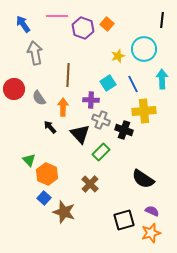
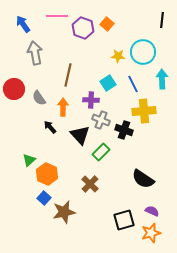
cyan circle: moved 1 px left, 3 px down
yellow star: rotated 24 degrees clockwise
brown line: rotated 10 degrees clockwise
black triangle: moved 1 px down
green triangle: rotated 32 degrees clockwise
brown star: rotated 30 degrees counterclockwise
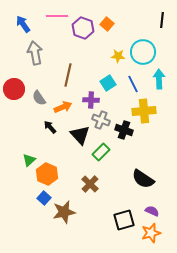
cyan arrow: moved 3 px left
orange arrow: rotated 66 degrees clockwise
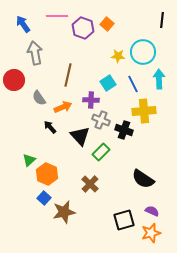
red circle: moved 9 px up
black triangle: moved 1 px down
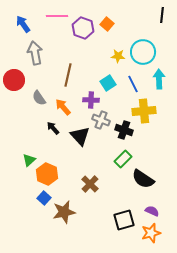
black line: moved 5 px up
orange arrow: rotated 108 degrees counterclockwise
black arrow: moved 3 px right, 1 px down
green rectangle: moved 22 px right, 7 px down
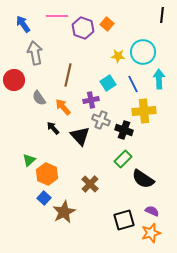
purple cross: rotated 14 degrees counterclockwise
brown star: rotated 15 degrees counterclockwise
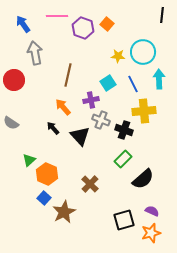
gray semicircle: moved 28 px left, 25 px down; rotated 21 degrees counterclockwise
black semicircle: rotated 75 degrees counterclockwise
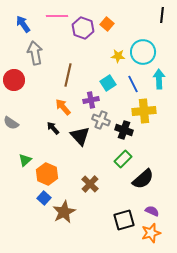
green triangle: moved 4 px left
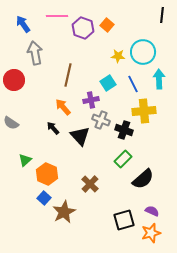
orange square: moved 1 px down
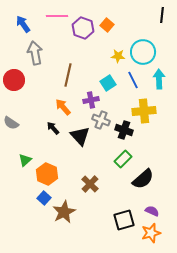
blue line: moved 4 px up
